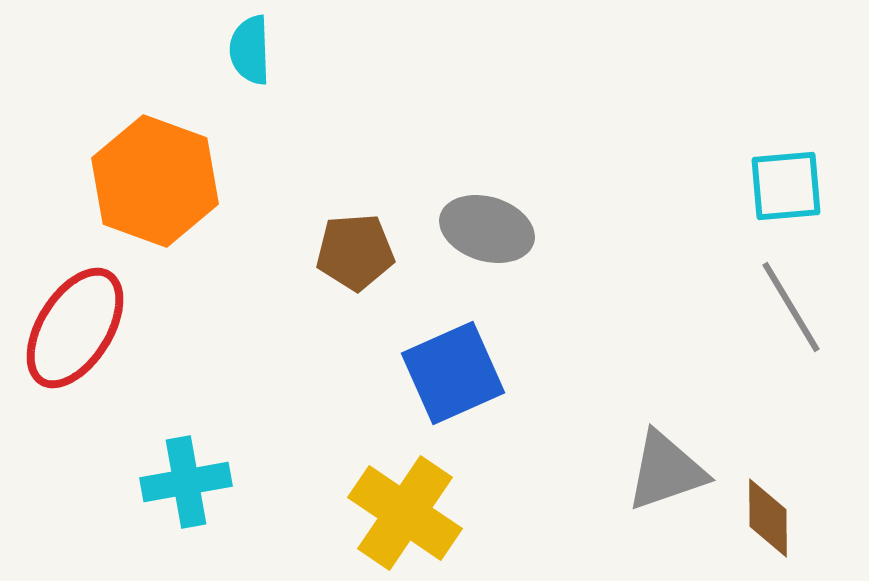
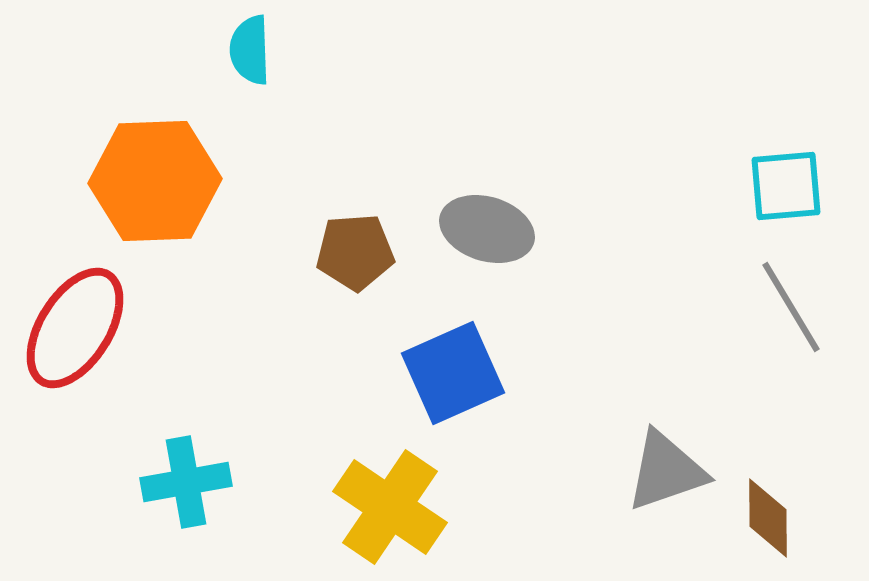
orange hexagon: rotated 22 degrees counterclockwise
yellow cross: moved 15 px left, 6 px up
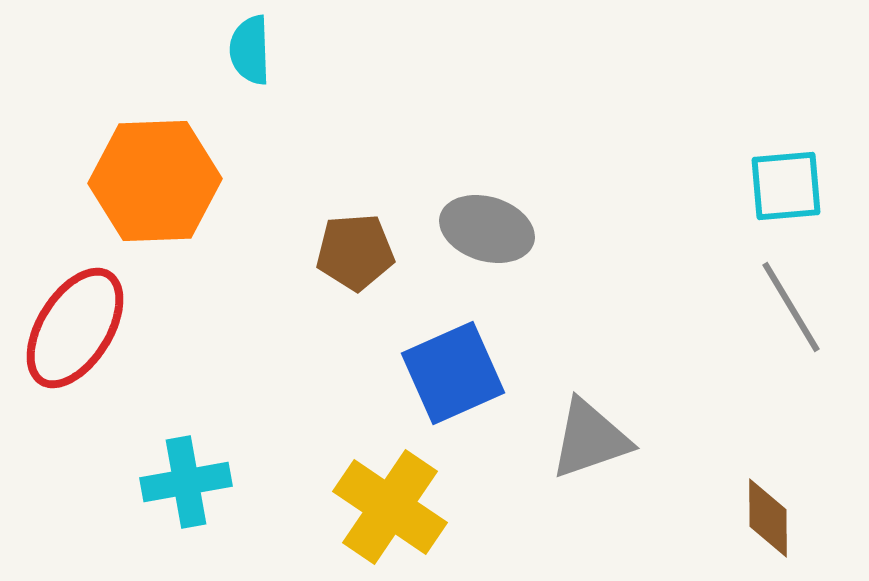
gray triangle: moved 76 px left, 32 px up
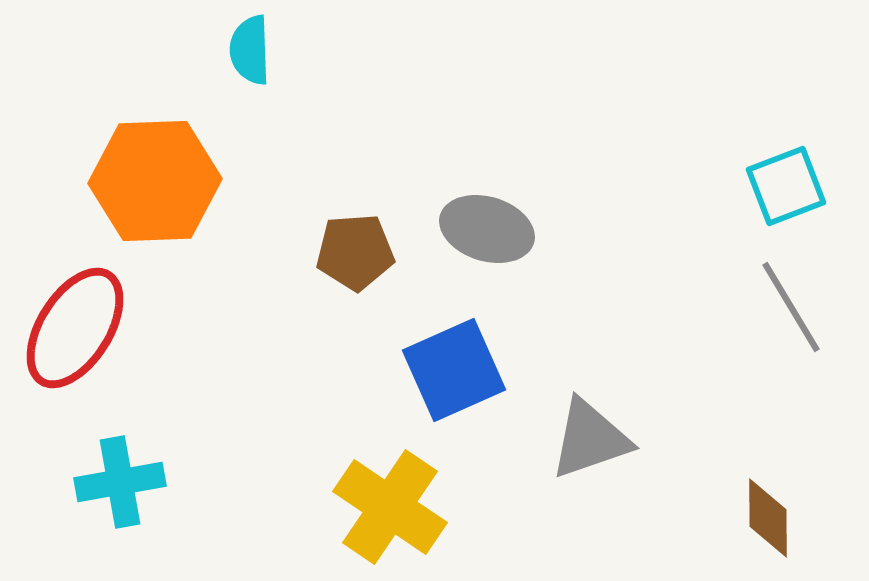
cyan square: rotated 16 degrees counterclockwise
blue square: moved 1 px right, 3 px up
cyan cross: moved 66 px left
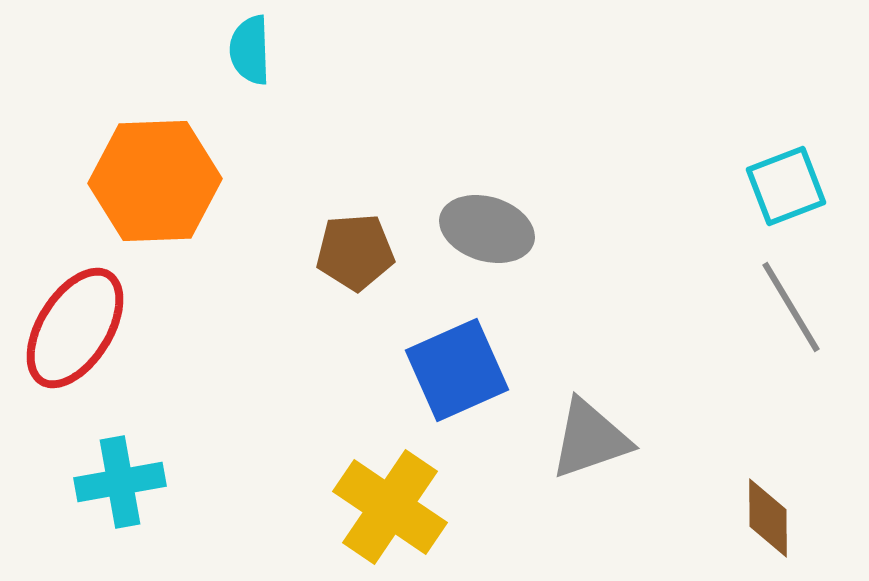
blue square: moved 3 px right
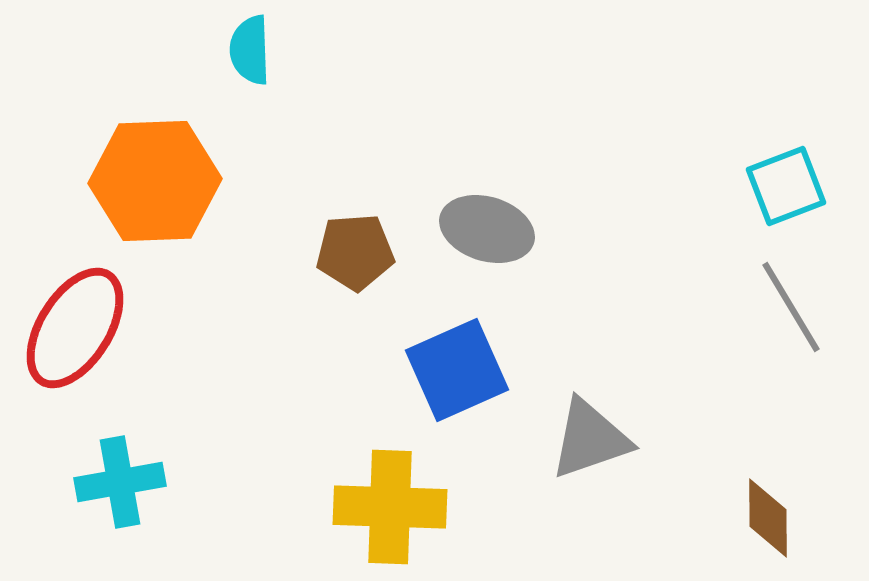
yellow cross: rotated 32 degrees counterclockwise
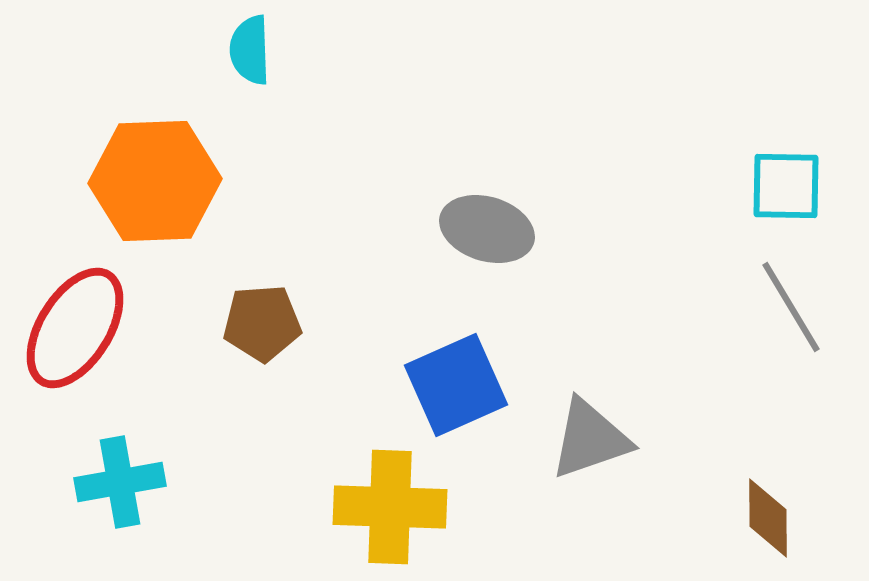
cyan square: rotated 22 degrees clockwise
brown pentagon: moved 93 px left, 71 px down
blue square: moved 1 px left, 15 px down
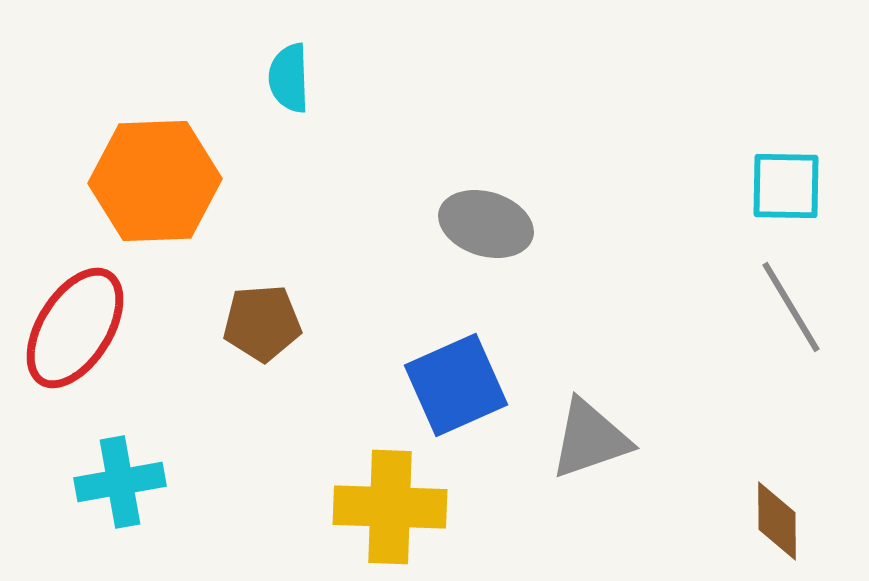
cyan semicircle: moved 39 px right, 28 px down
gray ellipse: moved 1 px left, 5 px up
brown diamond: moved 9 px right, 3 px down
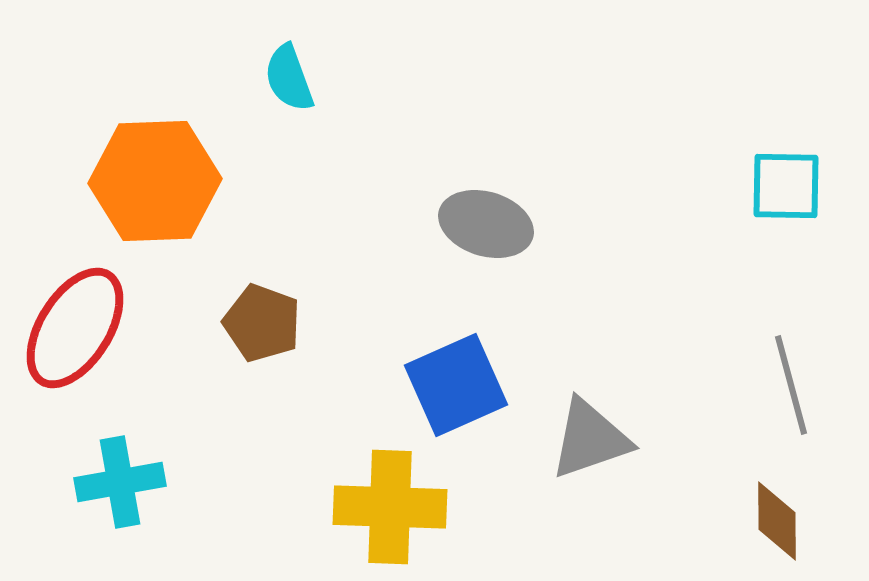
cyan semicircle: rotated 18 degrees counterclockwise
gray line: moved 78 px down; rotated 16 degrees clockwise
brown pentagon: rotated 24 degrees clockwise
